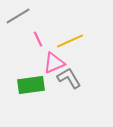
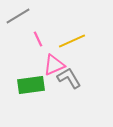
yellow line: moved 2 px right
pink triangle: moved 2 px down
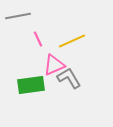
gray line: rotated 20 degrees clockwise
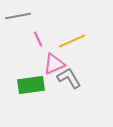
pink triangle: moved 1 px up
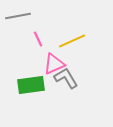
gray L-shape: moved 3 px left
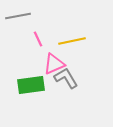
yellow line: rotated 12 degrees clockwise
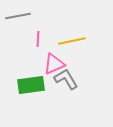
pink line: rotated 28 degrees clockwise
gray L-shape: moved 1 px down
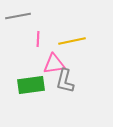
pink triangle: rotated 15 degrees clockwise
gray L-shape: moved 1 px left, 2 px down; rotated 135 degrees counterclockwise
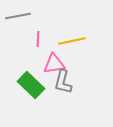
gray L-shape: moved 2 px left, 1 px down
green rectangle: rotated 52 degrees clockwise
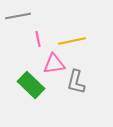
pink line: rotated 14 degrees counterclockwise
gray L-shape: moved 13 px right
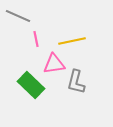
gray line: rotated 35 degrees clockwise
pink line: moved 2 px left
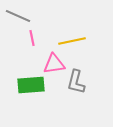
pink line: moved 4 px left, 1 px up
green rectangle: rotated 48 degrees counterclockwise
